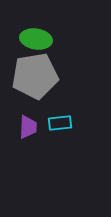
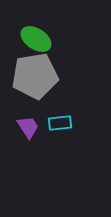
green ellipse: rotated 24 degrees clockwise
purple trapezoid: rotated 35 degrees counterclockwise
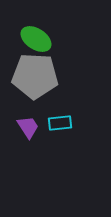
gray pentagon: rotated 12 degrees clockwise
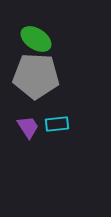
gray pentagon: moved 1 px right
cyan rectangle: moved 3 px left, 1 px down
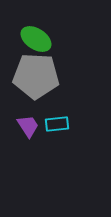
purple trapezoid: moved 1 px up
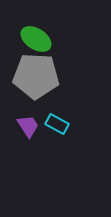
cyan rectangle: rotated 35 degrees clockwise
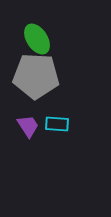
green ellipse: moved 1 px right; rotated 24 degrees clockwise
cyan rectangle: rotated 25 degrees counterclockwise
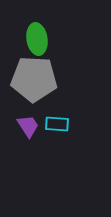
green ellipse: rotated 24 degrees clockwise
gray pentagon: moved 2 px left, 3 px down
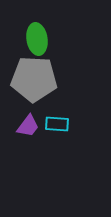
purple trapezoid: rotated 70 degrees clockwise
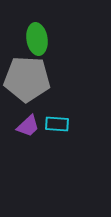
gray pentagon: moved 7 px left
purple trapezoid: rotated 10 degrees clockwise
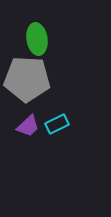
cyan rectangle: rotated 30 degrees counterclockwise
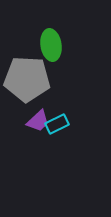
green ellipse: moved 14 px right, 6 px down
purple trapezoid: moved 10 px right, 5 px up
